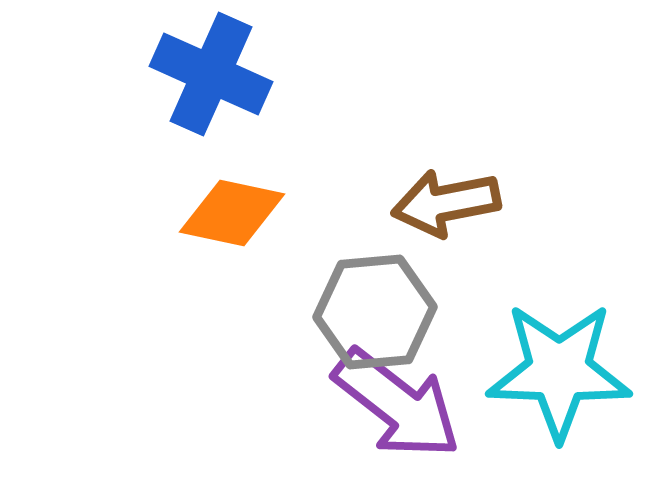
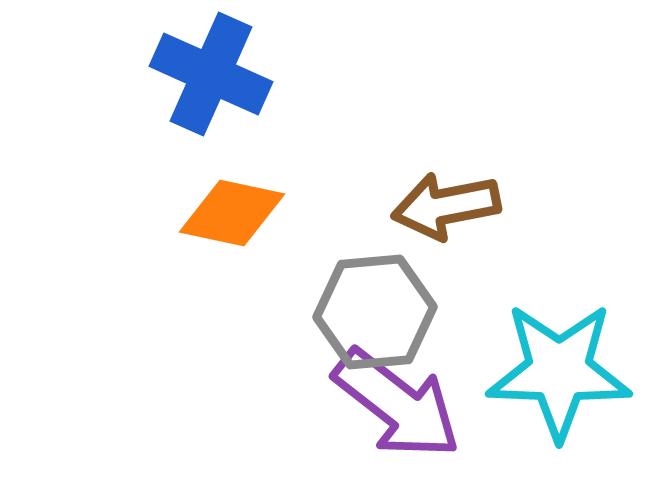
brown arrow: moved 3 px down
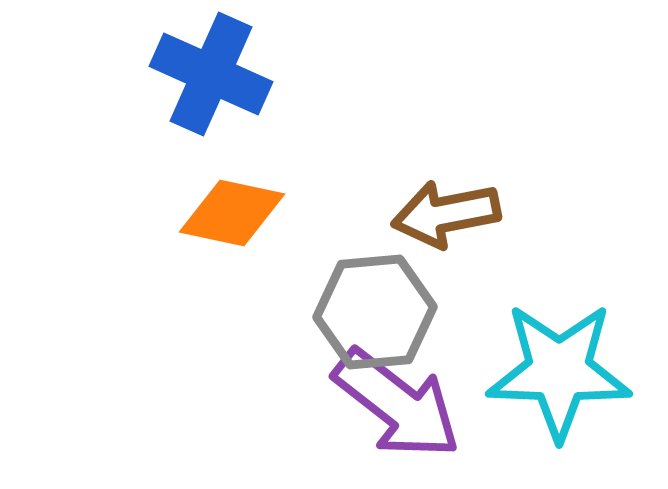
brown arrow: moved 8 px down
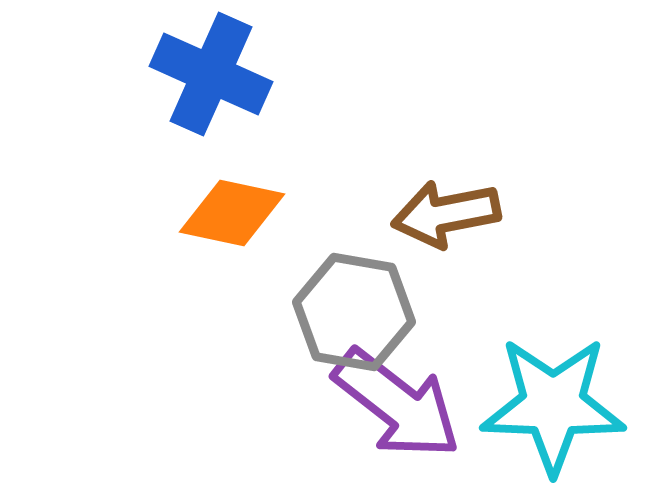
gray hexagon: moved 21 px left; rotated 15 degrees clockwise
cyan star: moved 6 px left, 34 px down
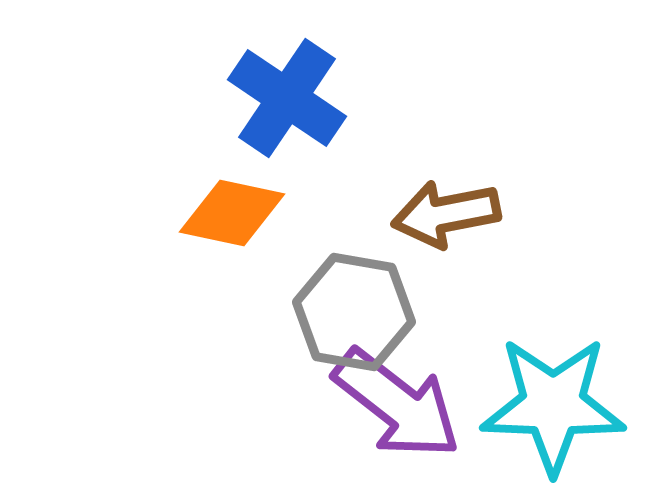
blue cross: moved 76 px right, 24 px down; rotated 10 degrees clockwise
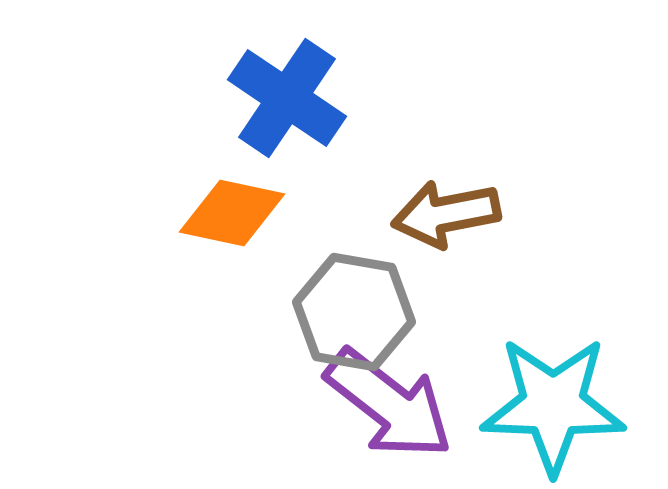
purple arrow: moved 8 px left
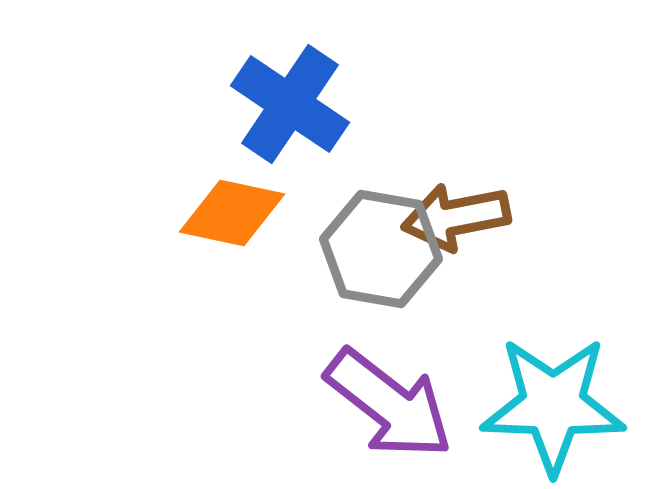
blue cross: moved 3 px right, 6 px down
brown arrow: moved 10 px right, 3 px down
gray hexagon: moved 27 px right, 63 px up
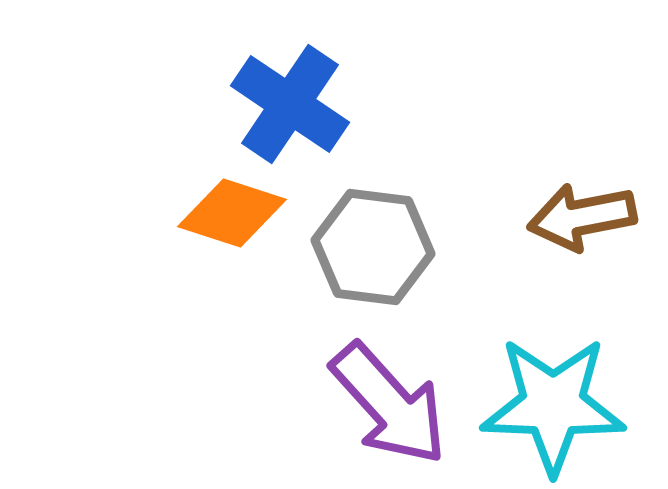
orange diamond: rotated 6 degrees clockwise
brown arrow: moved 126 px right
gray hexagon: moved 8 px left, 2 px up; rotated 3 degrees counterclockwise
purple arrow: rotated 10 degrees clockwise
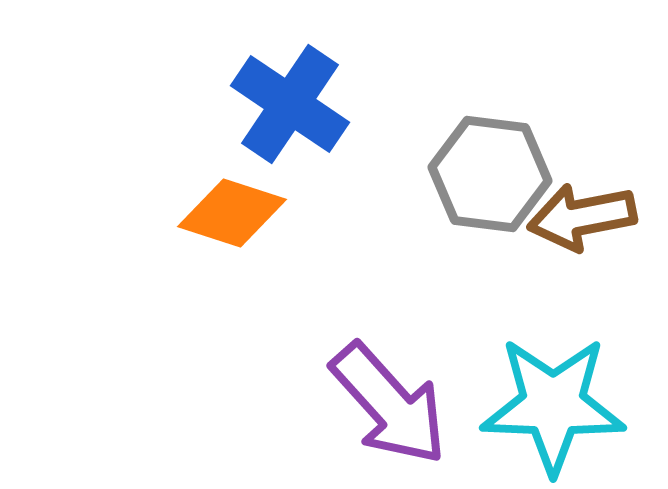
gray hexagon: moved 117 px right, 73 px up
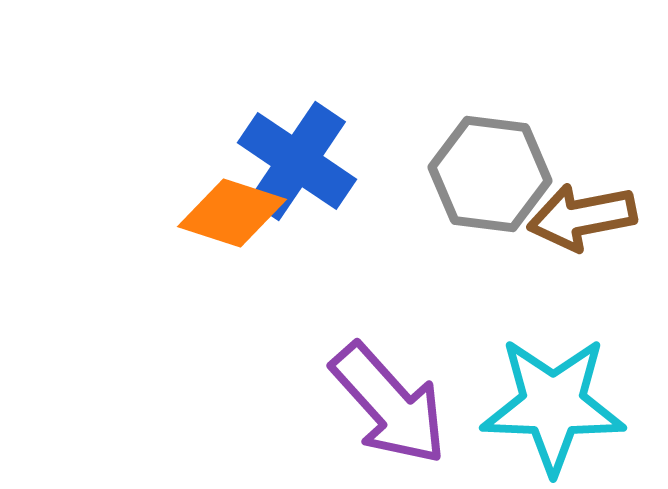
blue cross: moved 7 px right, 57 px down
